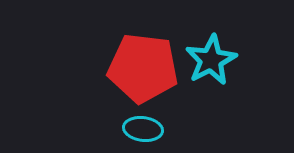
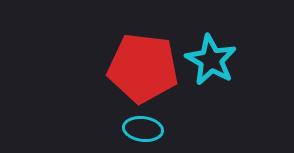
cyan star: rotated 15 degrees counterclockwise
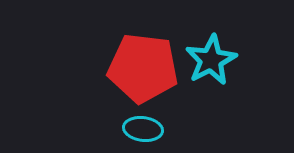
cyan star: rotated 15 degrees clockwise
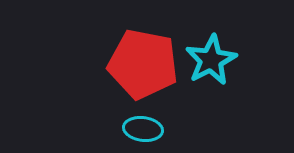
red pentagon: moved 4 px up; rotated 4 degrees clockwise
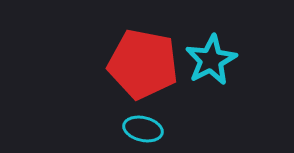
cyan ellipse: rotated 6 degrees clockwise
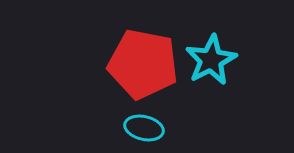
cyan ellipse: moved 1 px right, 1 px up
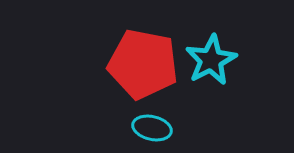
cyan ellipse: moved 8 px right
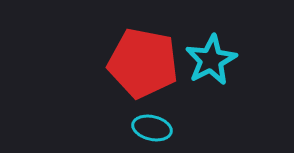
red pentagon: moved 1 px up
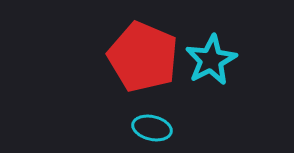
red pentagon: moved 6 px up; rotated 12 degrees clockwise
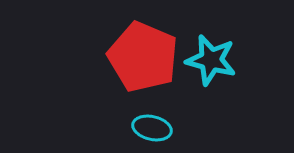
cyan star: rotated 30 degrees counterclockwise
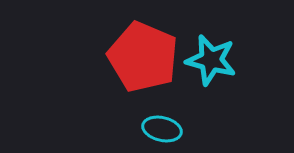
cyan ellipse: moved 10 px right, 1 px down
